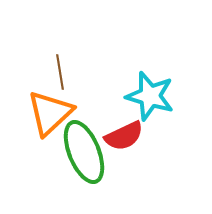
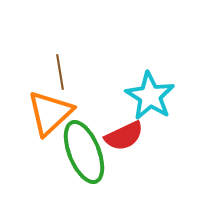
cyan star: rotated 15 degrees clockwise
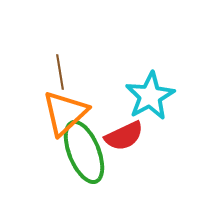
cyan star: rotated 12 degrees clockwise
orange triangle: moved 15 px right
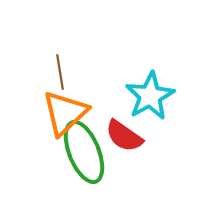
red semicircle: rotated 60 degrees clockwise
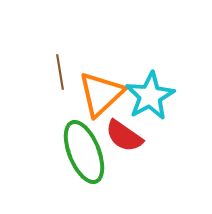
orange triangle: moved 36 px right, 19 px up
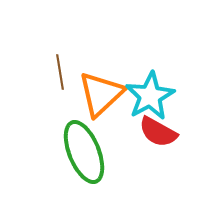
red semicircle: moved 34 px right, 4 px up; rotated 6 degrees counterclockwise
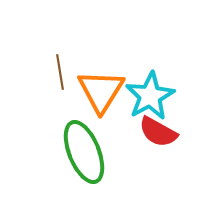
orange triangle: moved 3 px up; rotated 15 degrees counterclockwise
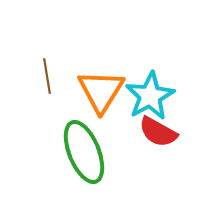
brown line: moved 13 px left, 4 px down
